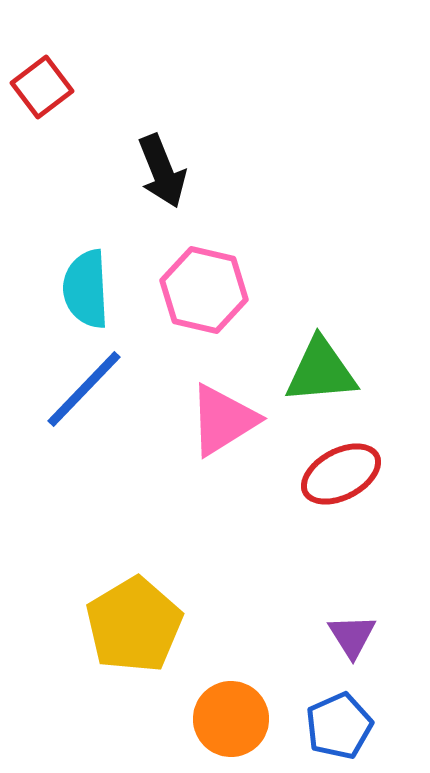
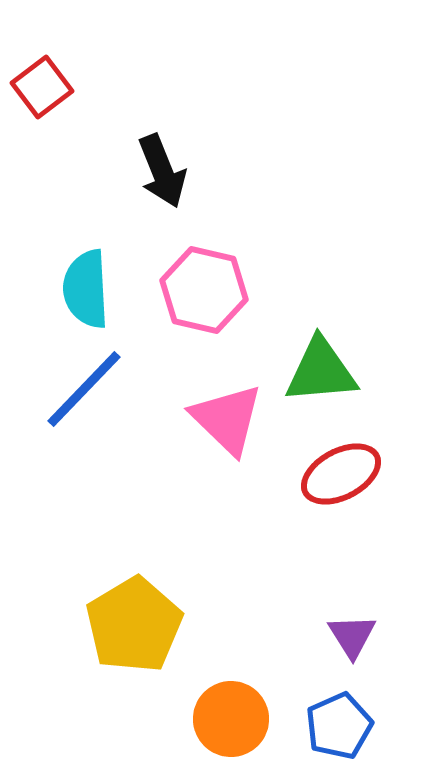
pink triangle: moved 4 px right, 1 px up; rotated 44 degrees counterclockwise
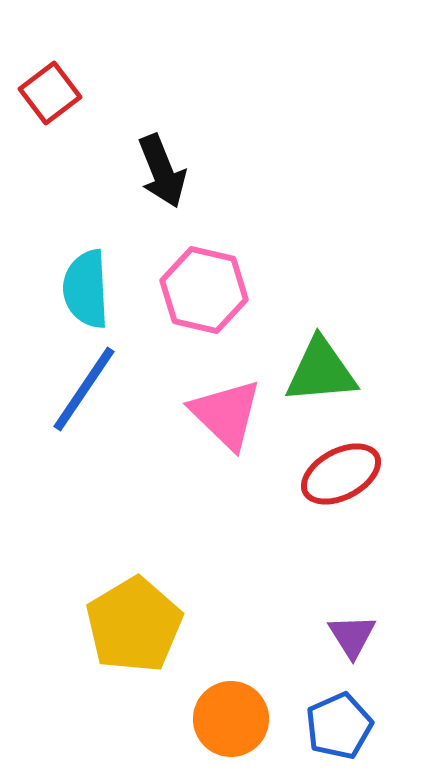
red square: moved 8 px right, 6 px down
blue line: rotated 10 degrees counterclockwise
pink triangle: moved 1 px left, 5 px up
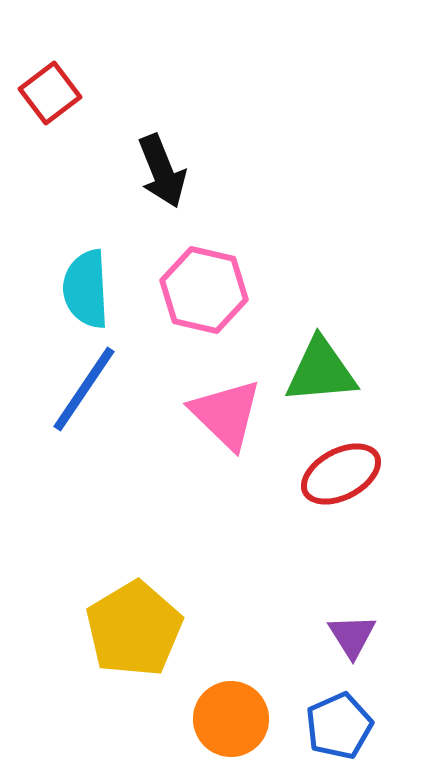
yellow pentagon: moved 4 px down
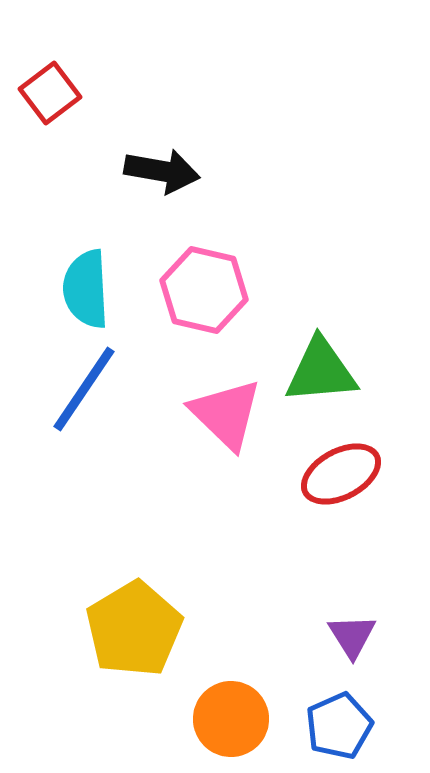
black arrow: rotated 58 degrees counterclockwise
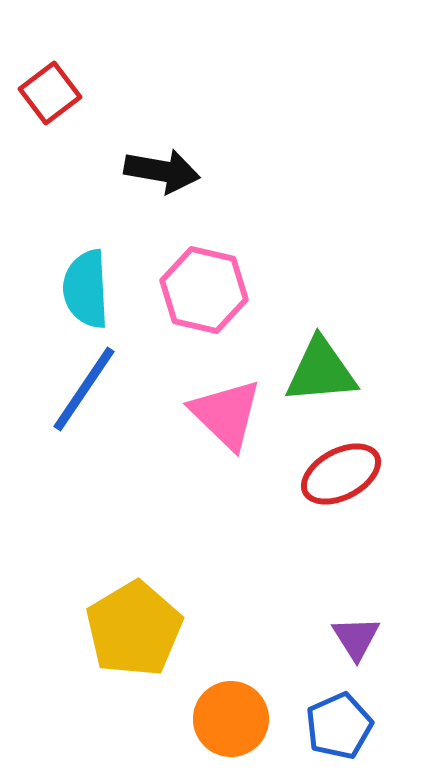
purple triangle: moved 4 px right, 2 px down
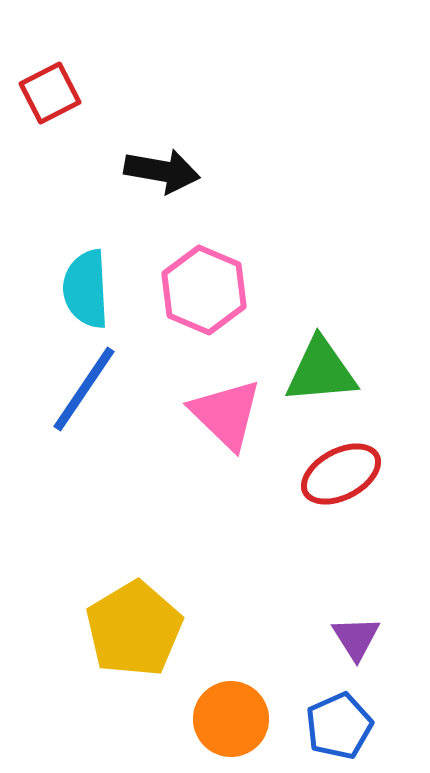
red square: rotated 10 degrees clockwise
pink hexagon: rotated 10 degrees clockwise
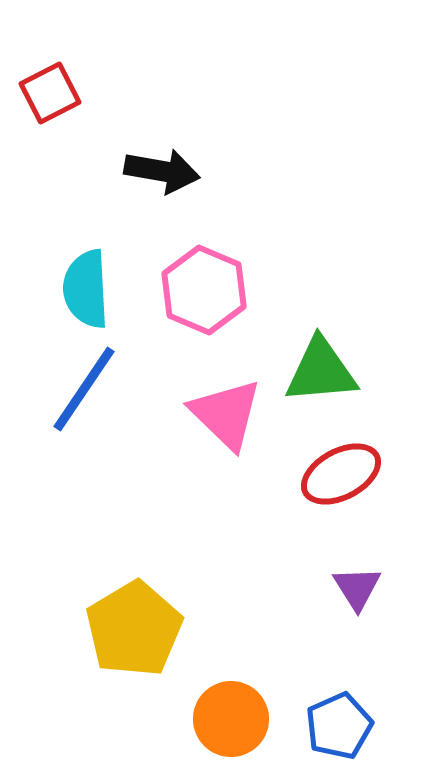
purple triangle: moved 1 px right, 50 px up
